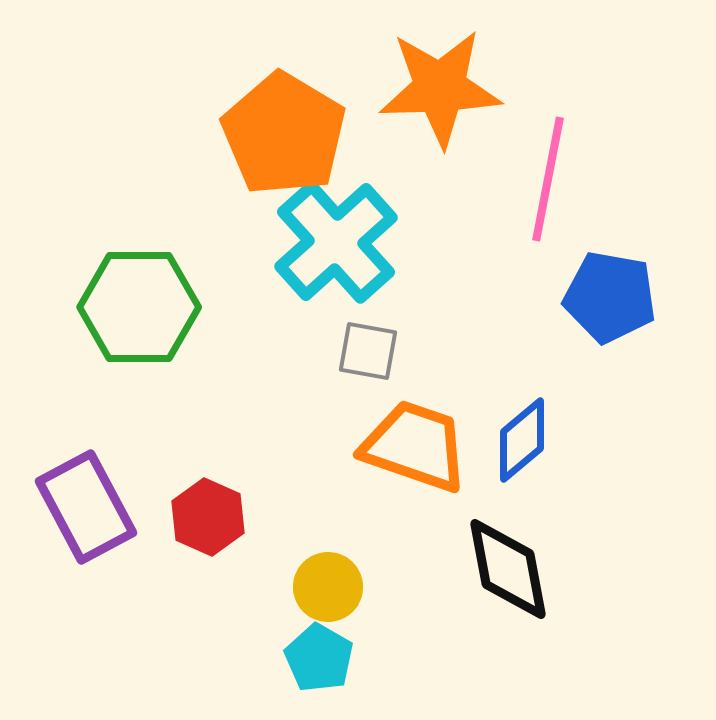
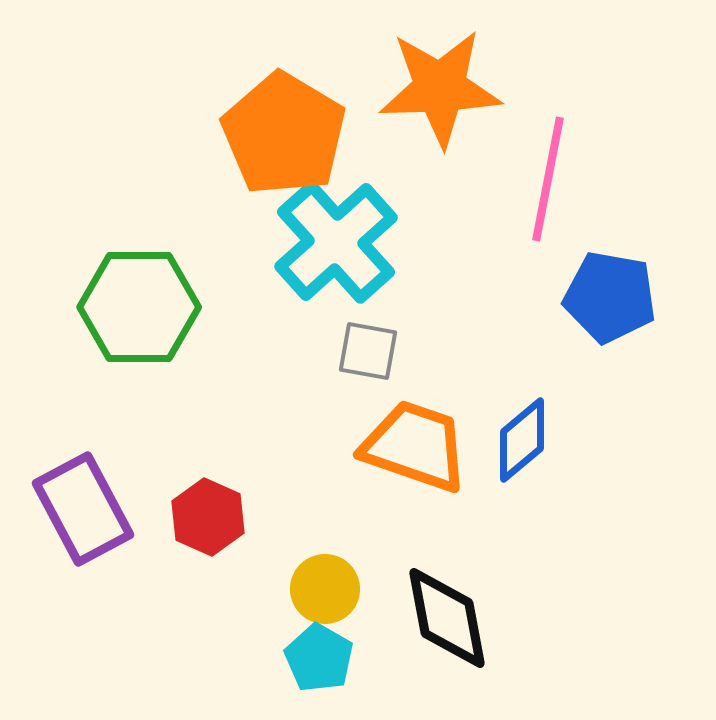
purple rectangle: moved 3 px left, 2 px down
black diamond: moved 61 px left, 49 px down
yellow circle: moved 3 px left, 2 px down
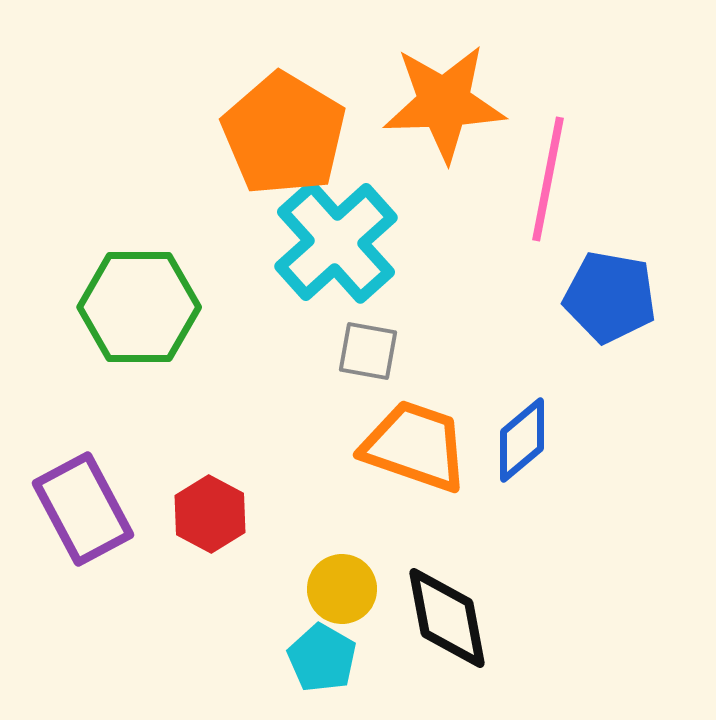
orange star: moved 4 px right, 15 px down
red hexagon: moved 2 px right, 3 px up; rotated 4 degrees clockwise
yellow circle: moved 17 px right
cyan pentagon: moved 3 px right
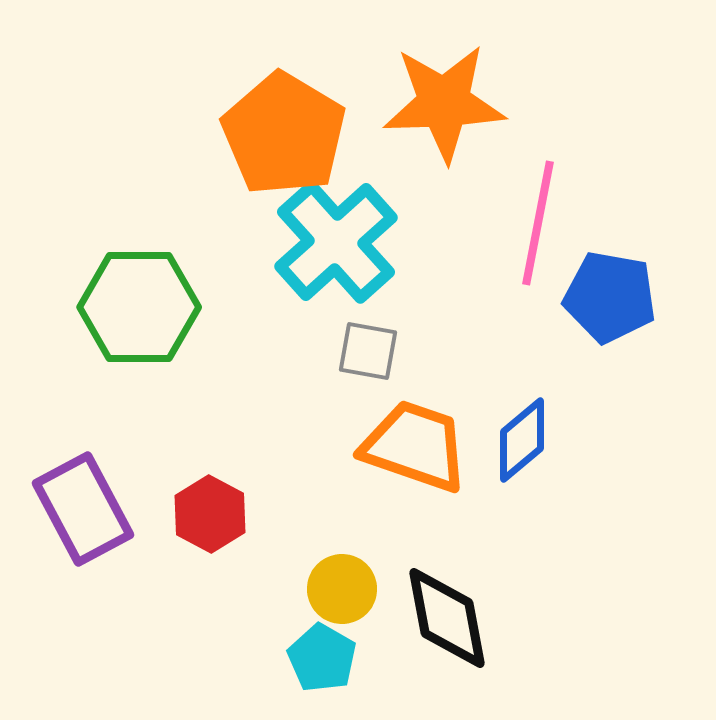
pink line: moved 10 px left, 44 px down
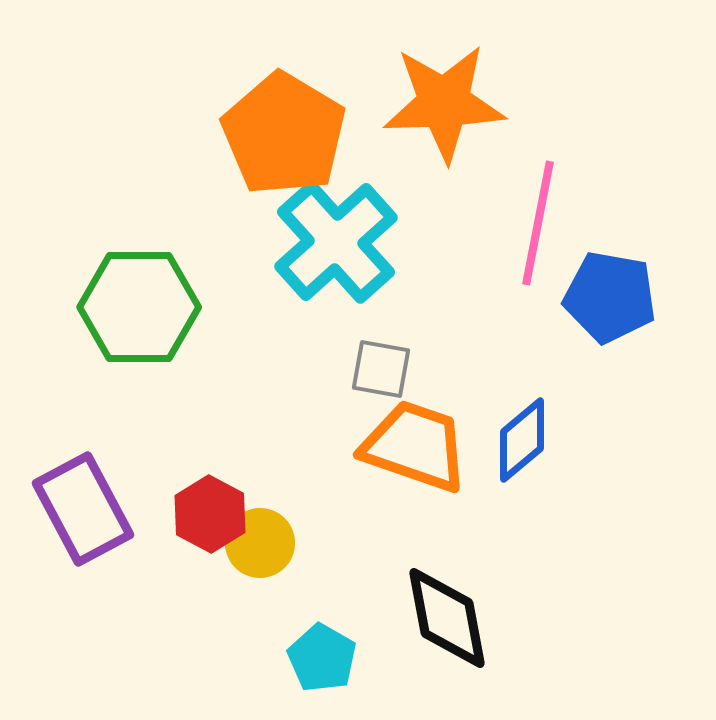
gray square: moved 13 px right, 18 px down
yellow circle: moved 82 px left, 46 px up
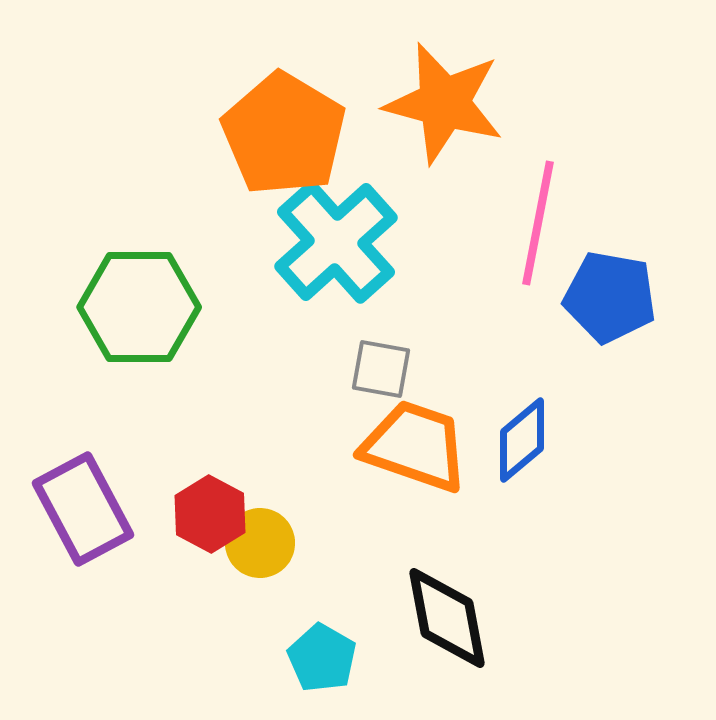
orange star: rotated 17 degrees clockwise
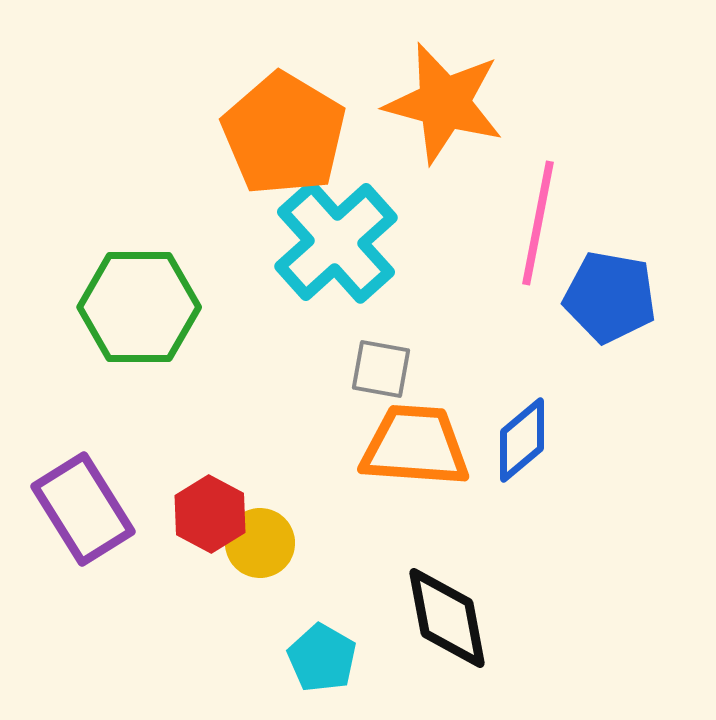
orange trapezoid: rotated 15 degrees counterclockwise
purple rectangle: rotated 4 degrees counterclockwise
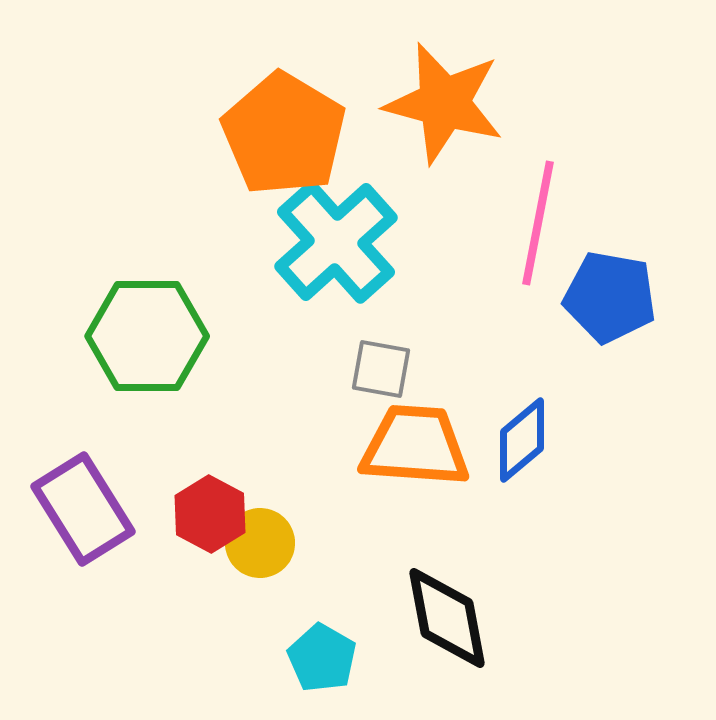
green hexagon: moved 8 px right, 29 px down
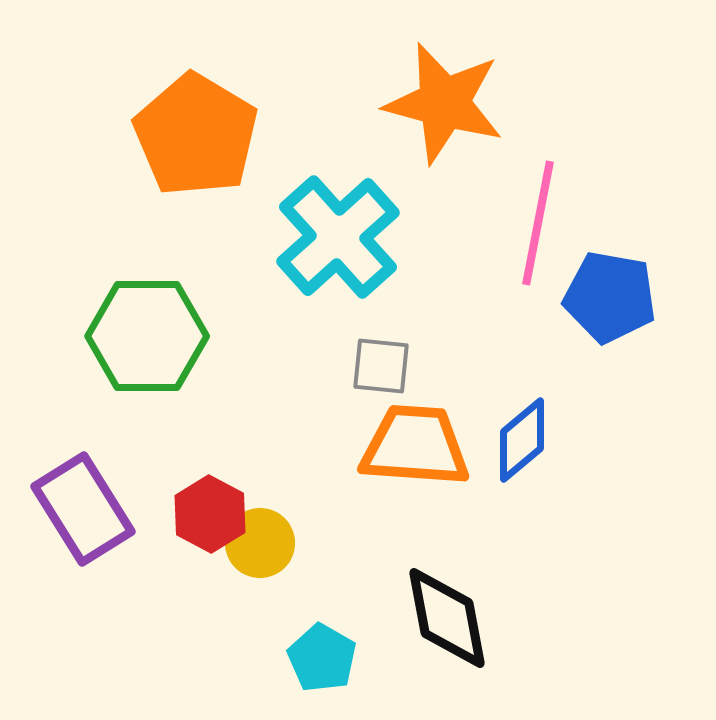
orange pentagon: moved 88 px left, 1 px down
cyan cross: moved 2 px right, 5 px up
gray square: moved 3 px up; rotated 4 degrees counterclockwise
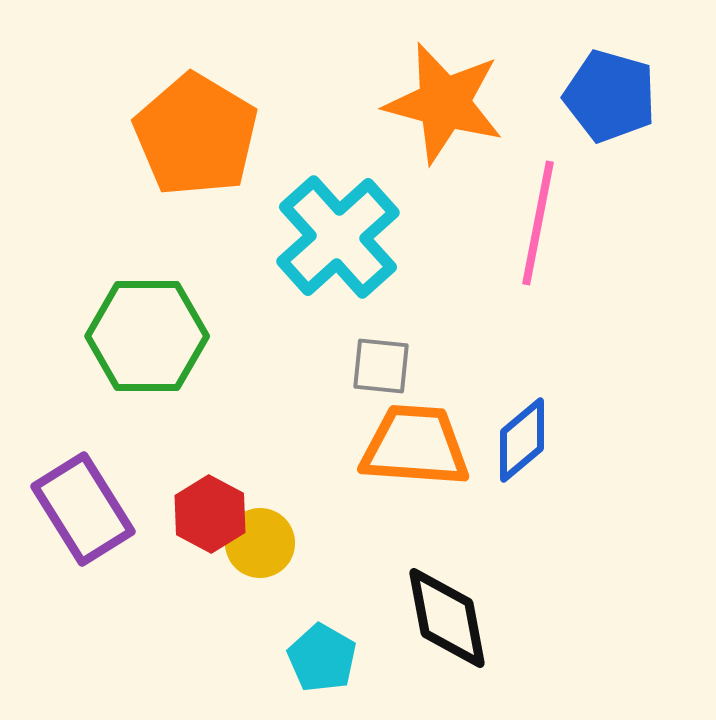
blue pentagon: moved 201 px up; rotated 6 degrees clockwise
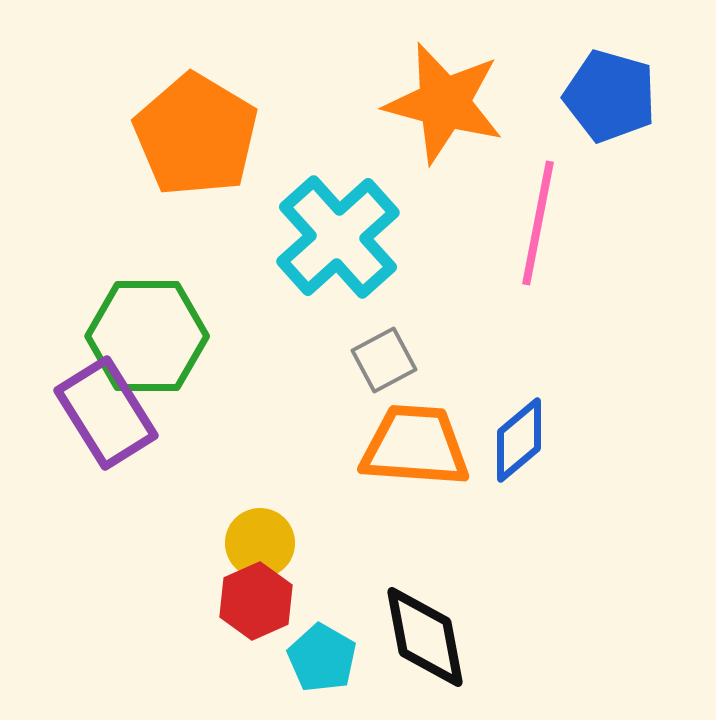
gray square: moved 3 px right, 6 px up; rotated 34 degrees counterclockwise
blue diamond: moved 3 px left
purple rectangle: moved 23 px right, 96 px up
red hexagon: moved 46 px right, 87 px down; rotated 8 degrees clockwise
black diamond: moved 22 px left, 19 px down
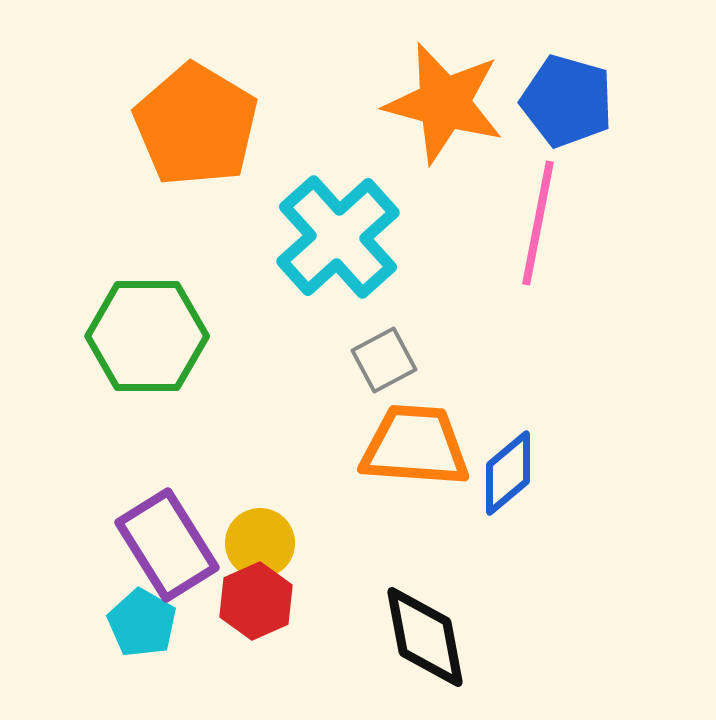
blue pentagon: moved 43 px left, 5 px down
orange pentagon: moved 10 px up
purple rectangle: moved 61 px right, 132 px down
blue diamond: moved 11 px left, 33 px down
cyan pentagon: moved 180 px left, 35 px up
